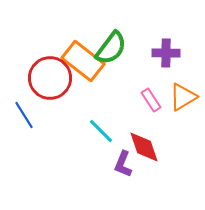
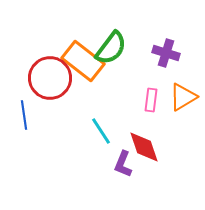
purple cross: rotated 16 degrees clockwise
pink rectangle: rotated 40 degrees clockwise
blue line: rotated 24 degrees clockwise
cyan line: rotated 12 degrees clockwise
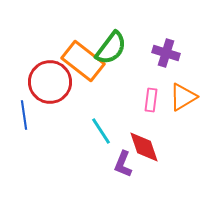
red circle: moved 4 px down
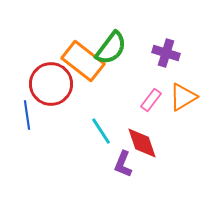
red circle: moved 1 px right, 2 px down
pink rectangle: rotated 30 degrees clockwise
blue line: moved 3 px right
red diamond: moved 2 px left, 4 px up
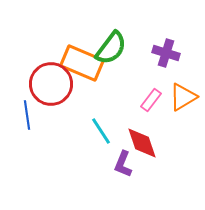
orange rectangle: moved 1 px left, 2 px down; rotated 15 degrees counterclockwise
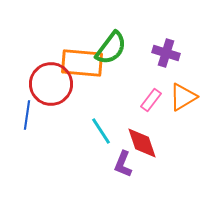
orange rectangle: rotated 18 degrees counterclockwise
blue line: rotated 16 degrees clockwise
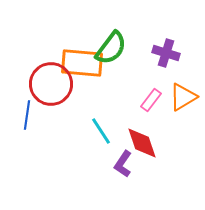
purple L-shape: rotated 12 degrees clockwise
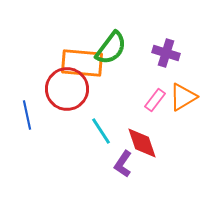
red circle: moved 16 px right, 5 px down
pink rectangle: moved 4 px right
blue line: rotated 20 degrees counterclockwise
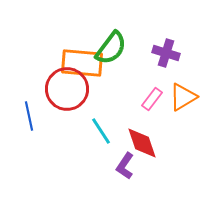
pink rectangle: moved 3 px left, 1 px up
blue line: moved 2 px right, 1 px down
purple L-shape: moved 2 px right, 2 px down
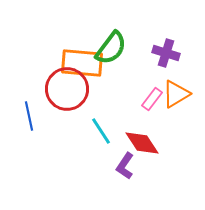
orange triangle: moved 7 px left, 3 px up
red diamond: rotated 15 degrees counterclockwise
